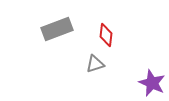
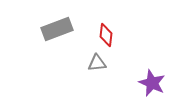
gray triangle: moved 2 px right, 1 px up; rotated 12 degrees clockwise
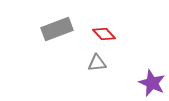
red diamond: moved 2 px left, 1 px up; rotated 50 degrees counterclockwise
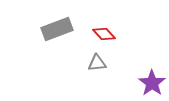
purple star: rotated 12 degrees clockwise
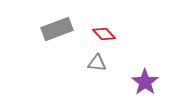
gray triangle: rotated 12 degrees clockwise
purple star: moved 7 px left, 1 px up
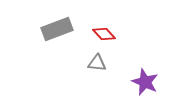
purple star: rotated 12 degrees counterclockwise
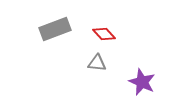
gray rectangle: moved 2 px left
purple star: moved 3 px left
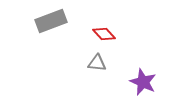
gray rectangle: moved 4 px left, 8 px up
purple star: moved 1 px right
